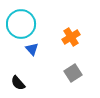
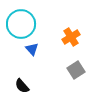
gray square: moved 3 px right, 3 px up
black semicircle: moved 4 px right, 3 px down
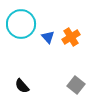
blue triangle: moved 16 px right, 12 px up
gray square: moved 15 px down; rotated 18 degrees counterclockwise
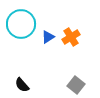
blue triangle: rotated 40 degrees clockwise
black semicircle: moved 1 px up
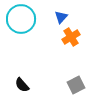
cyan circle: moved 5 px up
blue triangle: moved 13 px right, 20 px up; rotated 16 degrees counterclockwise
gray square: rotated 24 degrees clockwise
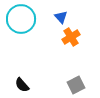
blue triangle: rotated 24 degrees counterclockwise
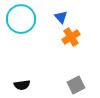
black semicircle: rotated 56 degrees counterclockwise
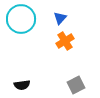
blue triangle: moved 1 px left, 1 px down; rotated 24 degrees clockwise
orange cross: moved 6 px left, 4 px down
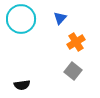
orange cross: moved 11 px right, 1 px down
gray square: moved 3 px left, 14 px up; rotated 24 degrees counterclockwise
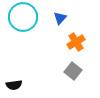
cyan circle: moved 2 px right, 2 px up
black semicircle: moved 8 px left
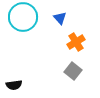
blue triangle: rotated 24 degrees counterclockwise
